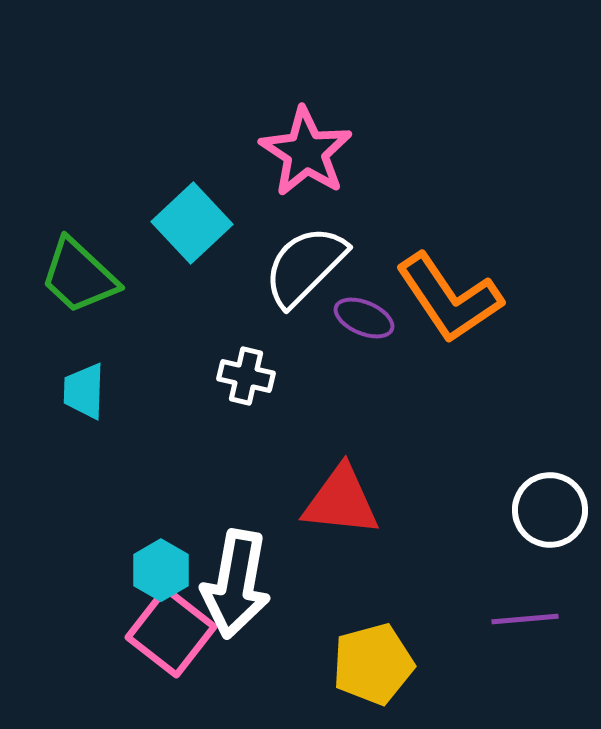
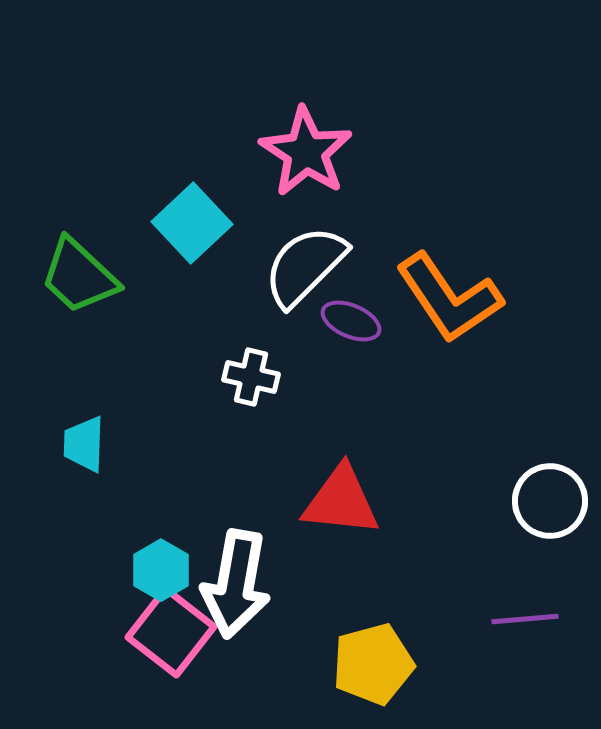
purple ellipse: moved 13 px left, 3 px down
white cross: moved 5 px right, 1 px down
cyan trapezoid: moved 53 px down
white circle: moved 9 px up
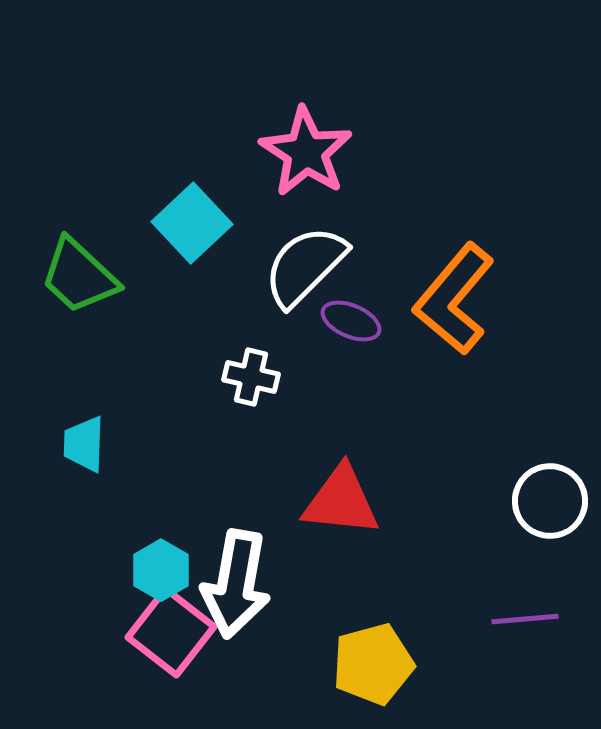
orange L-shape: moved 5 px right, 1 px down; rotated 74 degrees clockwise
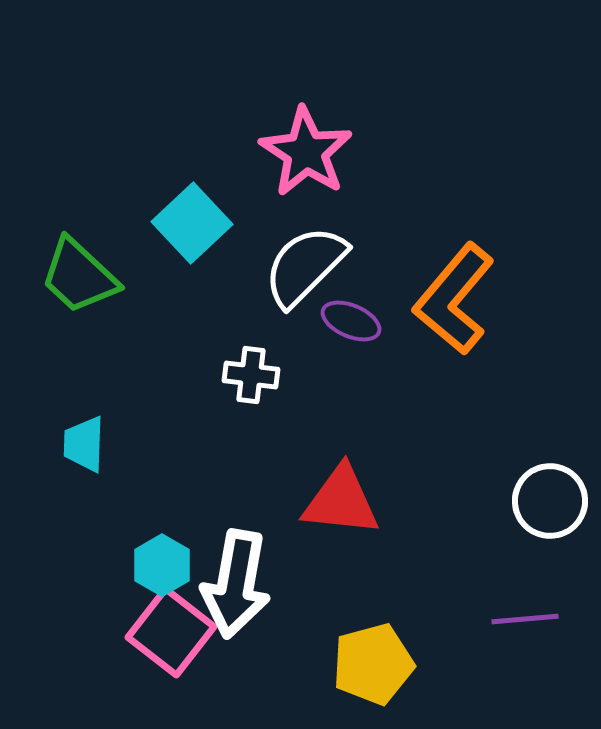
white cross: moved 2 px up; rotated 6 degrees counterclockwise
cyan hexagon: moved 1 px right, 5 px up
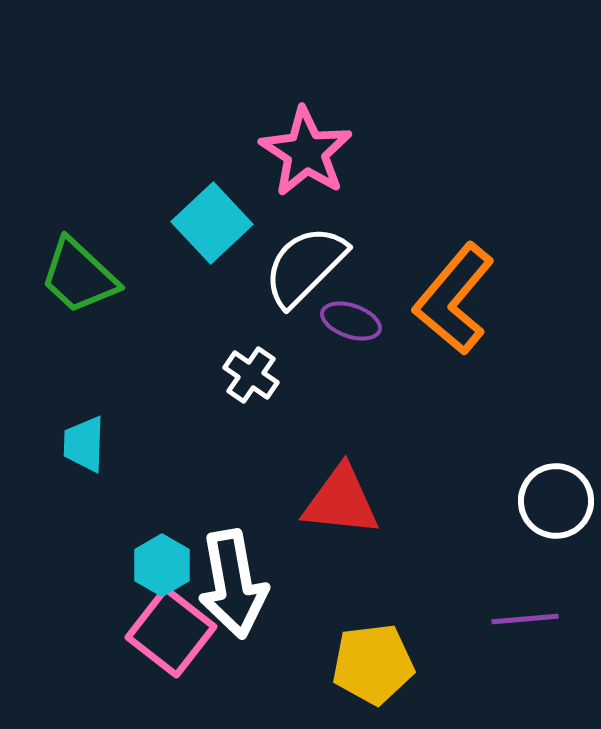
cyan square: moved 20 px right
purple ellipse: rotated 4 degrees counterclockwise
white cross: rotated 28 degrees clockwise
white circle: moved 6 px right
white arrow: moved 3 px left; rotated 20 degrees counterclockwise
yellow pentagon: rotated 8 degrees clockwise
